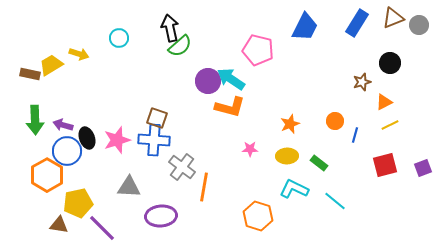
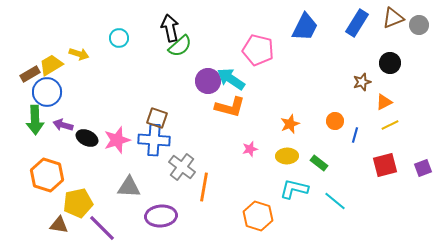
brown rectangle at (30, 74): rotated 42 degrees counterclockwise
black ellipse at (87, 138): rotated 45 degrees counterclockwise
pink star at (250, 149): rotated 14 degrees counterclockwise
blue circle at (67, 151): moved 20 px left, 59 px up
orange hexagon at (47, 175): rotated 12 degrees counterclockwise
cyan L-shape at (294, 189): rotated 12 degrees counterclockwise
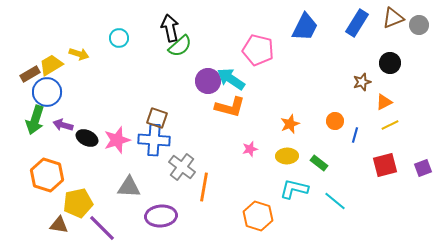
green arrow at (35, 120): rotated 20 degrees clockwise
